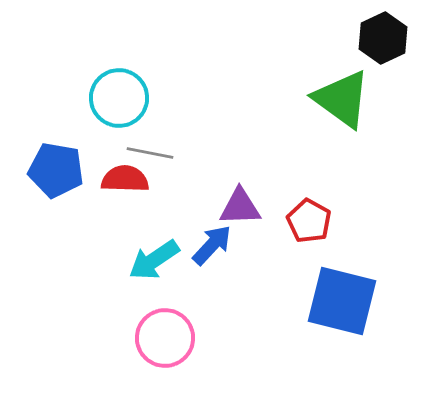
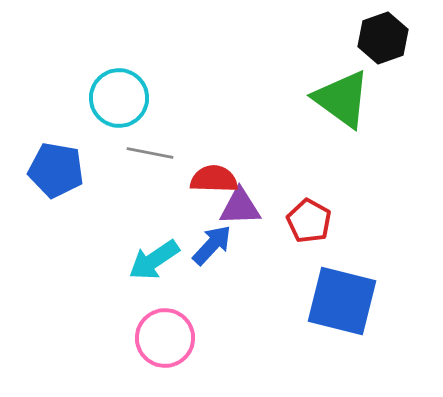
black hexagon: rotated 6 degrees clockwise
red semicircle: moved 89 px right
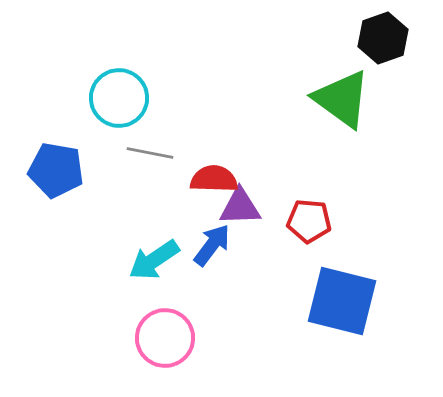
red pentagon: rotated 24 degrees counterclockwise
blue arrow: rotated 6 degrees counterclockwise
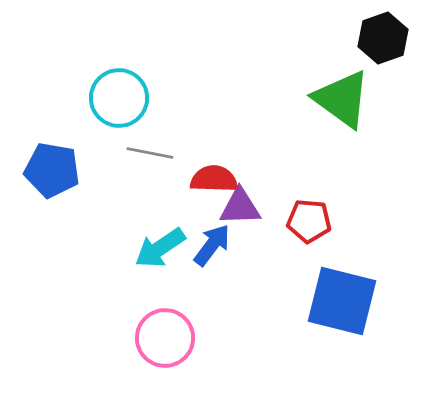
blue pentagon: moved 4 px left
cyan arrow: moved 6 px right, 12 px up
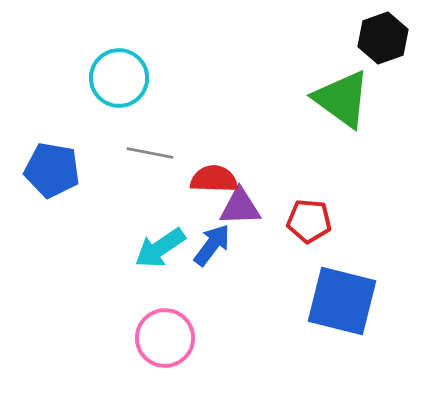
cyan circle: moved 20 px up
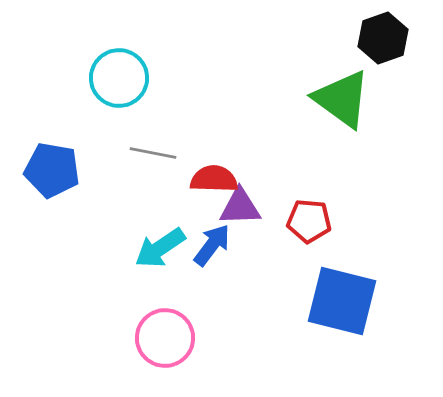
gray line: moved 3 px right
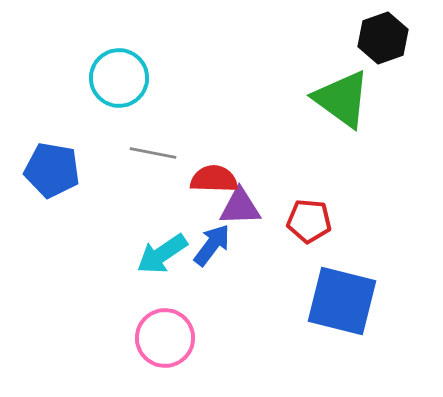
cyan arrow: moved 2 px right, 6 px down
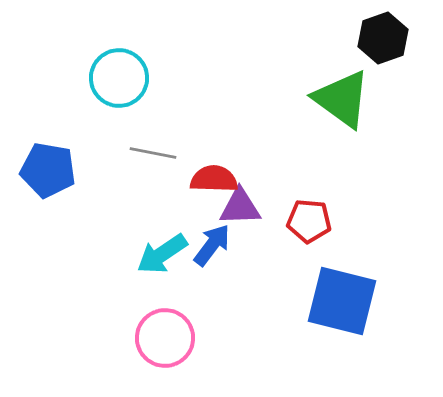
blue pentagon: moved 4 px left
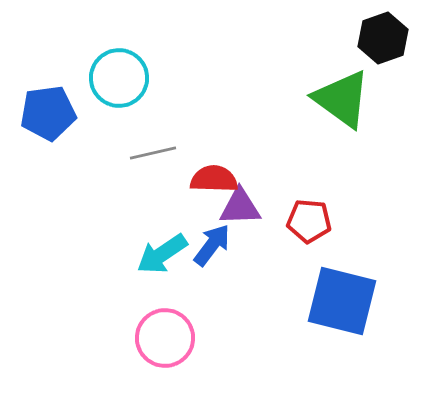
gray line: rotated 24 degrees counterclockwise
blue pentagon: moved 57 px up; rotated 18 degrees counterclockwise
